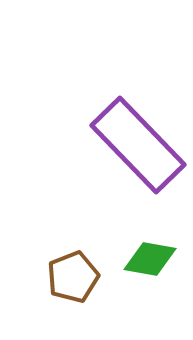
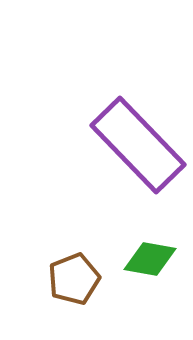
brown pentagon: moved 1 px right, 2 px down
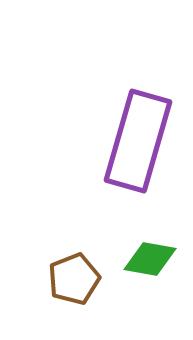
purple rectangle: moved 4 px up; rotated 60 degrees clockwise
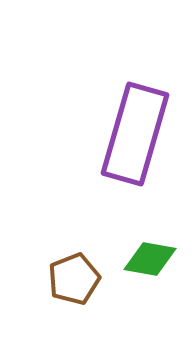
purple rectangle: moved 3 px left, 7 px up
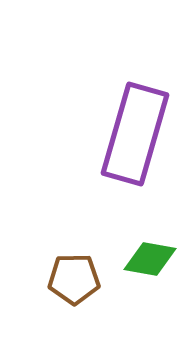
brown pentagon: rotated 21 degrees clockwise
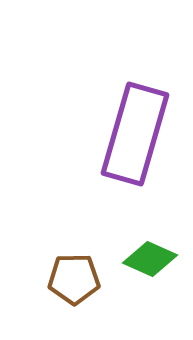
green diamond: rotated 14 degrees clockwise
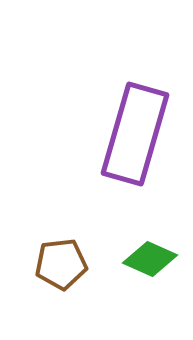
brown pentagon: moved 13 px left, 15 px up; rotated 6 degrees counterclockwise
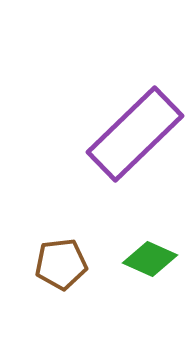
purple rectangle: rotated 30 degrees clockwise
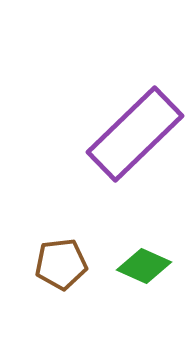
green diamond: moved 6 px left, 7 px down
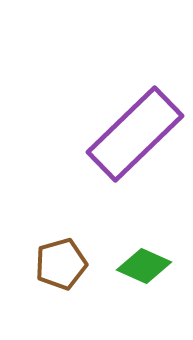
brown pentagon: rotated 9 degrees counterclockwise
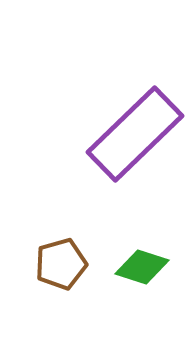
green diamond: moved 2 px left, 1 px down; rotated 6 degrees counterclockwise
